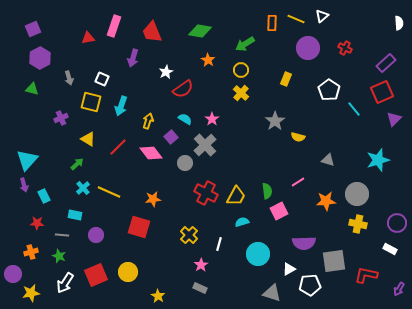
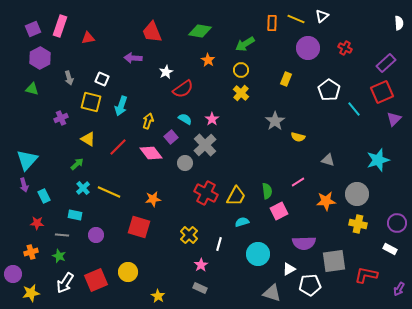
pink rectangle at (114, 26): moved 54 px left
purple arrow at (133, 58): rotated 78 degrees clockwise
red square at (96, 275): moved 5 px down
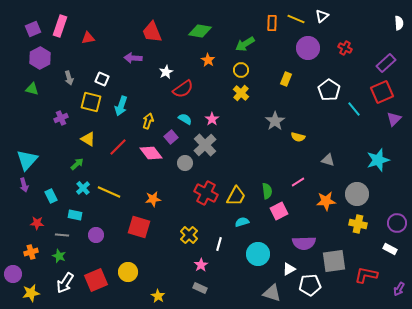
cyan rectangle at (44, 196): moved 7 px right
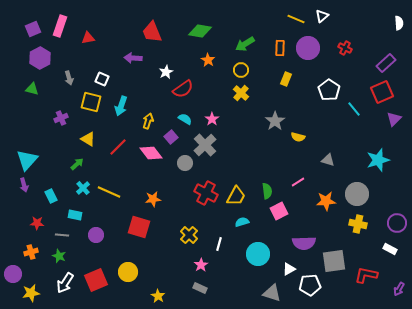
orange rectangle at (272, 23): moved 8 px right, 25 px down
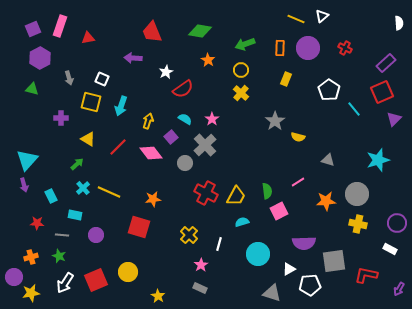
green arrow at (245, 44): rotated 12 degrees clockwise
purple cross at (61, 118): rotated 24 degrees clockwise
orange cross at (31, 252): moved 5 px down
purple circle at (13, 274): moved 1 px right, 3 px down
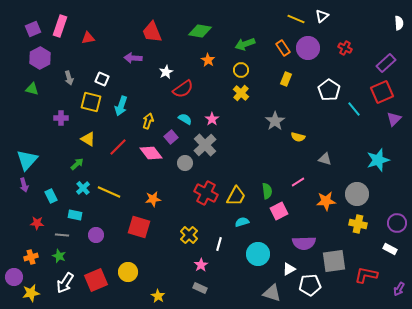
orange rectangle at (280, 48): moved 3 px right; rotated 35 degrees counterclockwise
gray triangle at (328, 160): moved 3 px left, 1 px up
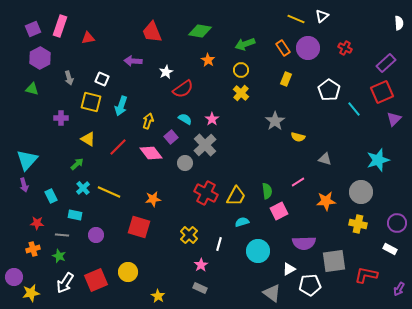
purple arrow at (133, 58): moved 3 px down
gray circle at (357, 194): moved 4 px right, 2 px up
cyan circle at (258, 254): moved 3 px up
orange cross at (31, 257): moved 2 px right, 8 px up
gray triangle at (272, 293): rotated 18 degrees clockwise
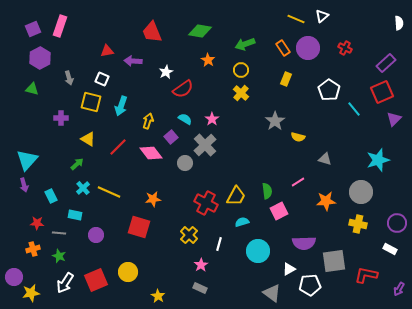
red triangle at (88, 38): moved 19 px right, 13 px down
red cross at (206, 193): moved 10 px down
gray line at (62, 235): moved 3 px left, 2 px up
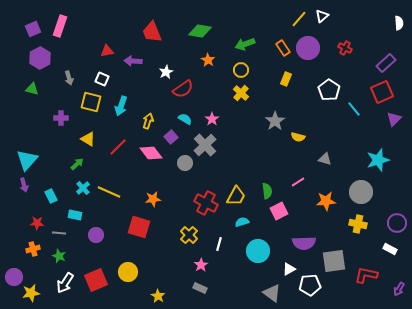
yellow line at (296, 19): moved 3 px right; rotated 72 degrees counterclockwise
